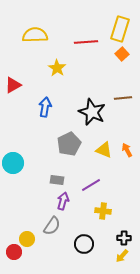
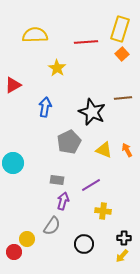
gray pentagon: moved 2 px up
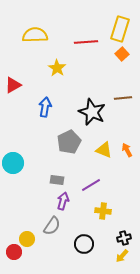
black cross: rotated 16 degrees counterclockwise
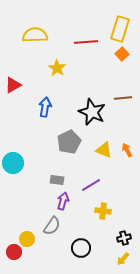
black circle: moved 3 px left, 4 px down
yellow arrow: moved 1 px right, 3 px down
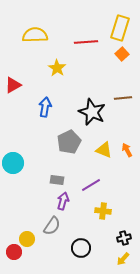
yellow rectangle: moved 1 px up
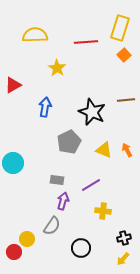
orange square: moved 2 px right, 1 px down
brown line: moved 3 px right, 2 px down
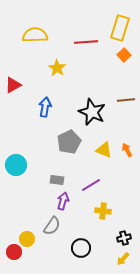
cyan circle: moved 3 px right, 2 px down
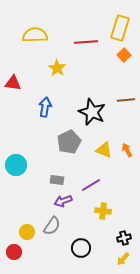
red triangle: moved 2 px up; rotated 36 degrees clockwise
purple arrow: rotated 126 degrees counterclockwise
yellow circle: moved 7 px up
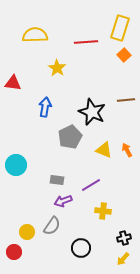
gray pentagon: moved 1 px right, 5 px up
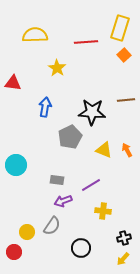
black star: rotated 20 degrees counterclockwise
